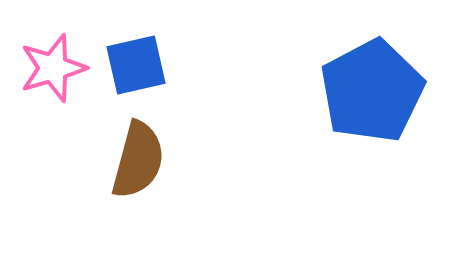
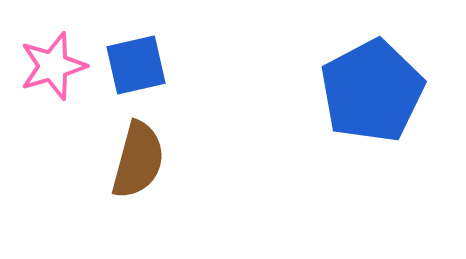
pink star: moved 2 px up
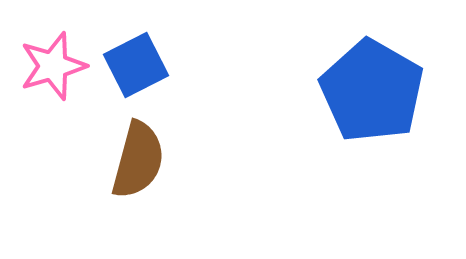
blue square: rotated 14 degrees counterclockwise
blue pentagon: rotated 14 degrees counterclockwise
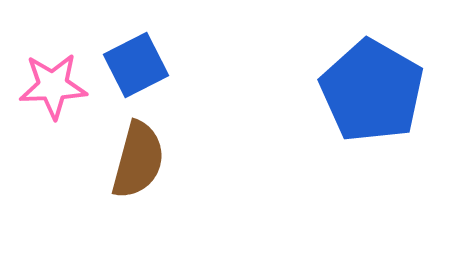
pink star: moved 20 px down; rotated 14 degrees clockwise
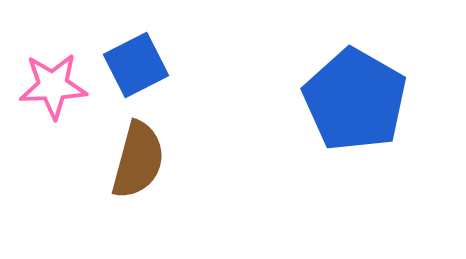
blue pentagon: moved 17 px left, 9 px down
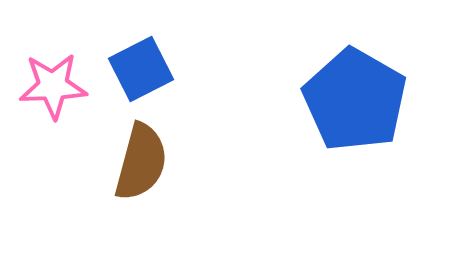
blue square: moved 5 px right, 4 px down
brown semicircle: moved 3 px right, 2 px down
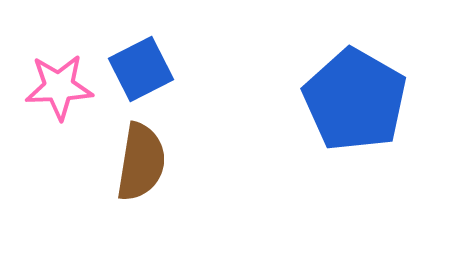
pink star: moved 6 px right, 1 px down
brown semicircle: rotated 6 degrees counterclockwise
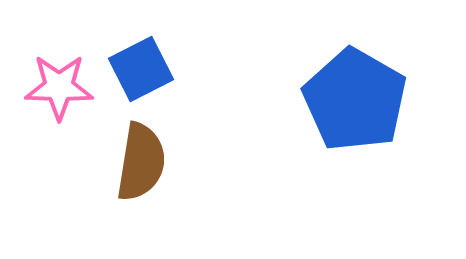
pink star: rotated 4 degrees clockwise
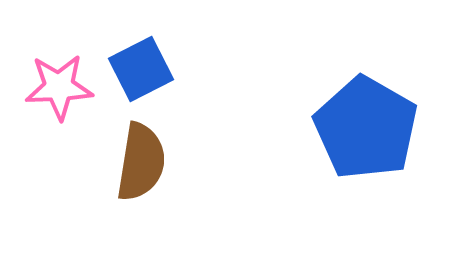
pink star: rotated 4 degrees counterclockwise
blue pentagon: moved 11 px right, 28 px down
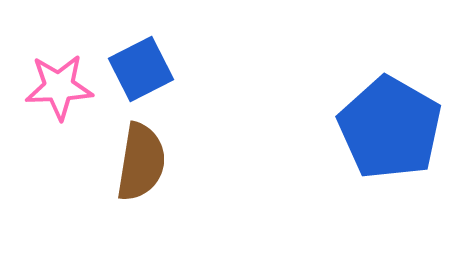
blue pentagon: moved 24 px right
